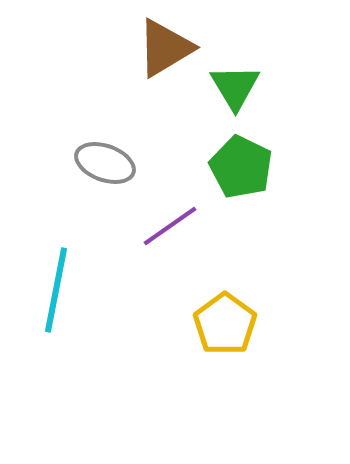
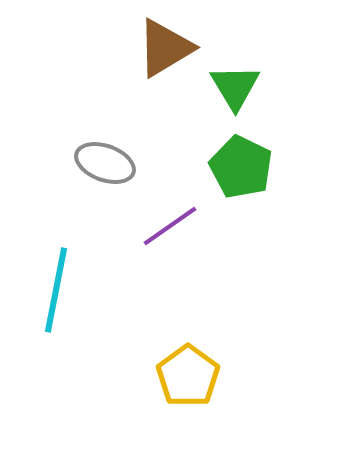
yellow pentagon: moved 37 px left, 52 px down
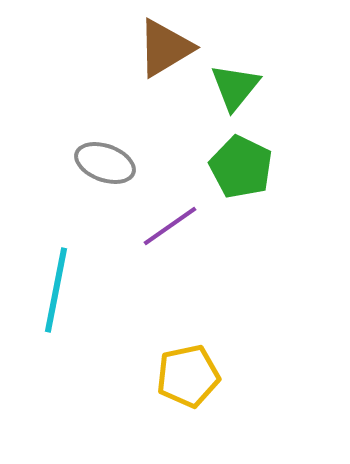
green triangle: rotated 10 degrees clockwise
yellow pentagon: rotated 24 degrees clockwise
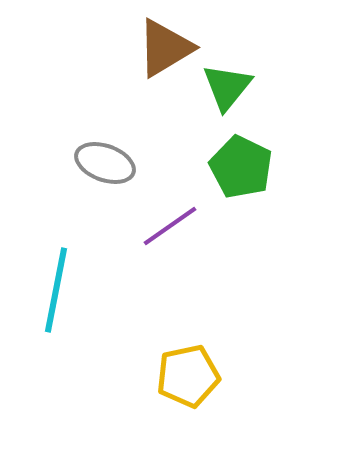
green triangle: moved 8 px left
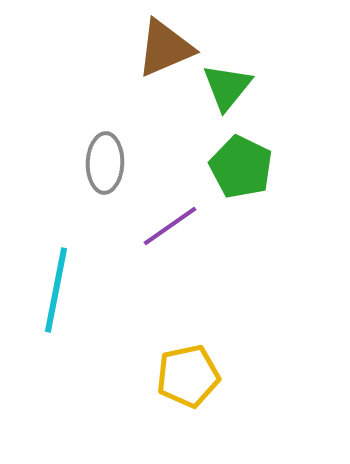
brown triangle: rotated 8 degrees clockwise
gray ellipse: rotated 72 degrees clockwise
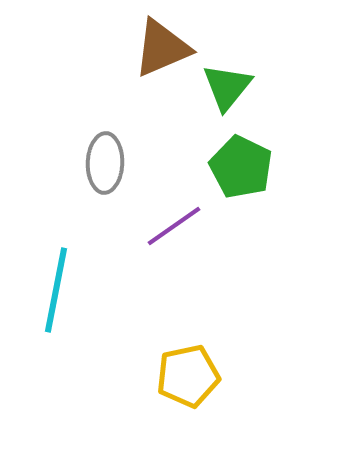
brown triangle: moved 3 px left
purple line: moved 4 px right
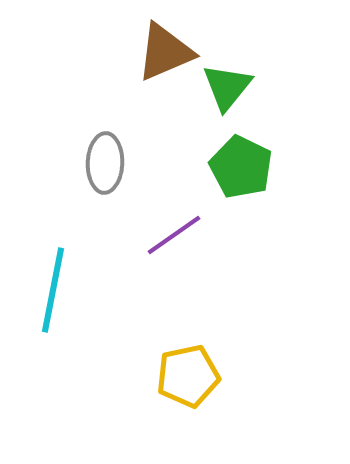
brown triangle: moved 3 px right, 4 px down
purple line: moved 9 px down
cyan line: moved 3 px left
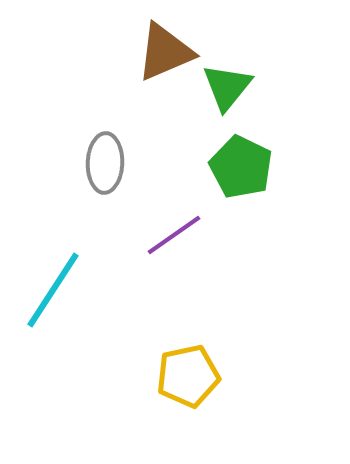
cyan line: rotated 22 degrees clockwise
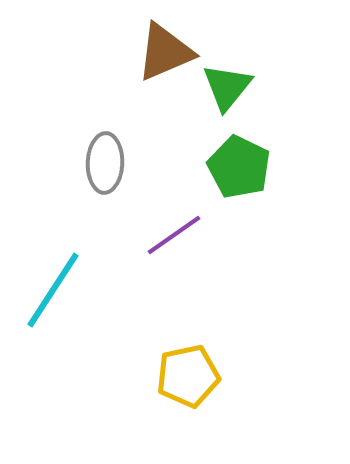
green pentagon: moved 2 px left
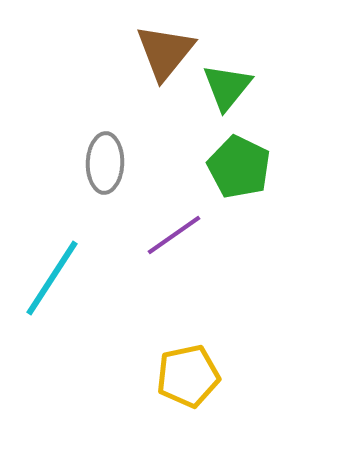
brown triangle: rotated 28 degrees counterclockwise
cyan line: moved 1 px left, 12 px up
